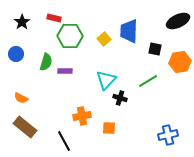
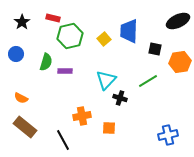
red rectangle: moved 1 px left
green hexagon: rotated 15 degrees counterclockwise
black line: moved 1 px left, 1 px up
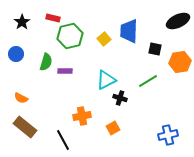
cyan triangle: rotated 20 degrees clockwise
orange square: moved 4 px right; rotated 32 degrees counterclockwise
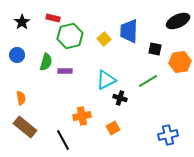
blue circle: moved 1 px right, 1 px down
orange semicircle: rotated 128 degrees counterclockwise
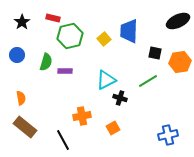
black square: moved 4 px down
